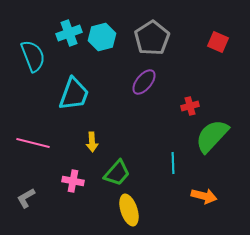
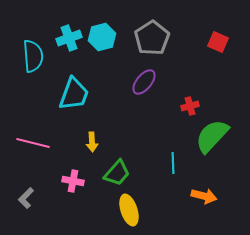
cyan cross: moved 5 px down
cyan semicircle: rotated 16 degrees clockwise
gray L-shape: rotated 15 degrees counterclockwise
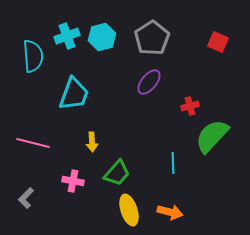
cyan cross: moved 2 px left, 2 px up
purple ellipse: moved 5 px right
orange arrow: moved 34 px left, 16 px down
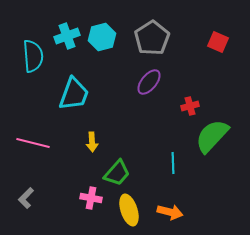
pink cross: moved 18 px right, 17 px down
